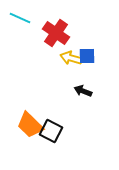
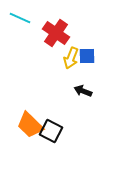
yellow arrow: rotated 85 degrees counterclockwise
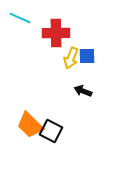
red cross: rotated 36 degrees counterclockwise
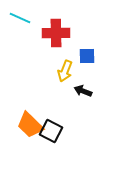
yellow arrow: moved 6 px left, 13 px down
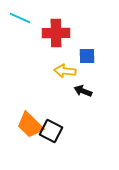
yellow arrow: rotated 75 degrees clockwise
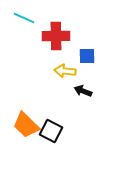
cyan line: moved 4 px right
red cross: moved 3 px down
orange trapezoid: moved 4 px left
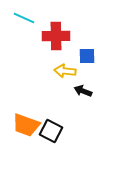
orange trapezoid: rotated 24 degrees counterclockwise
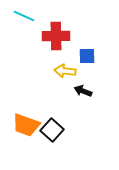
cyan line: moved 2 px up
black square: moved 1 px right, 1 px up; rotated 15 degrees clockwise
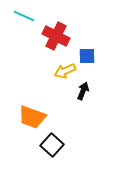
red cross: rotated 28 degrees clockwise
yellow arrow: rotated 30 degrees counterclockwise
black arrow: rotated 90 degrees clockwise
orange trapezoid: moved 6 px right, 8 px up
black square: moved 15 px down
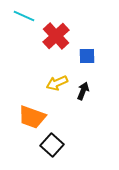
red cross: rotated 20 degrees clockwise
yellow arrow: moved 8 px left, 12 px down
